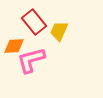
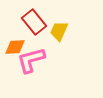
orange diamond: moved 1 px right, 1 px down
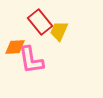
red rectangle: moved 6 px right
pink L-shape: rotated 84 degrees counterclockwise
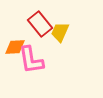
red rectangle: moved 2 px down
yellow trapezoid: moved 1 px right, 1 px down
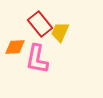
pink L-shape: moved 6 px right, 1 px up; rotated 20 degrees clockwise
